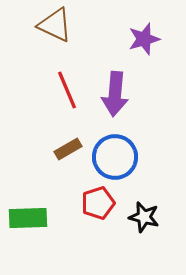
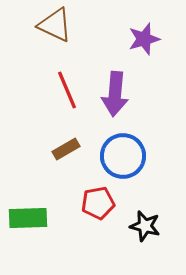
brown rectangle: moved 2 px left
blue circle: moved 8 px right, 1 px up
red pentagon: rotated 8 degrees clockwise
black star: moved 1 px right, 9 px down
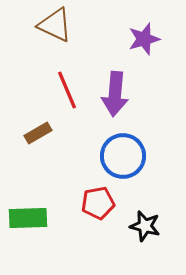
brown rectangle: moved 28 px left, 16 px up
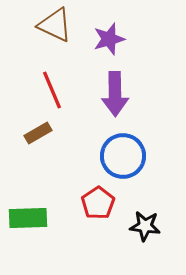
purple star: moved 35 px left
red line: moved 15 px left
purple arrow: rotated 6 degrees counterclockwise
red pentagon: rotated 24 degrees counterclockwise
black star: rotated 8 degrees counterclockwise
